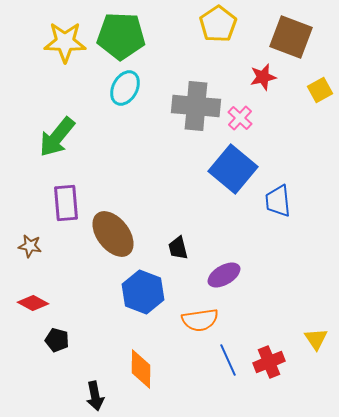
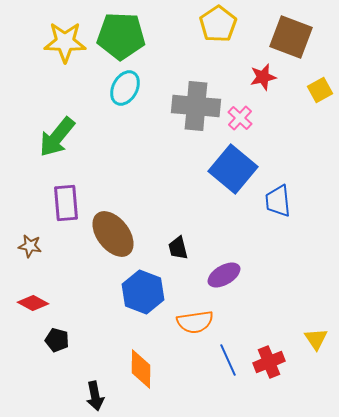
orange semicircle: moved 5 px left, 2 px down
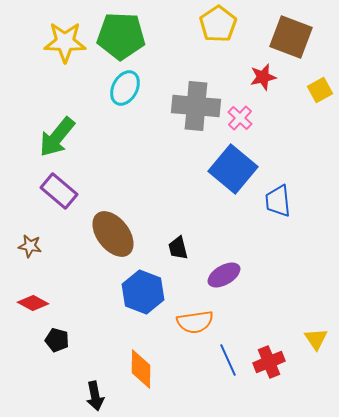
purple rectangle: moved 7 px left, 12 px up; rotated 45 degrees counterclockwise
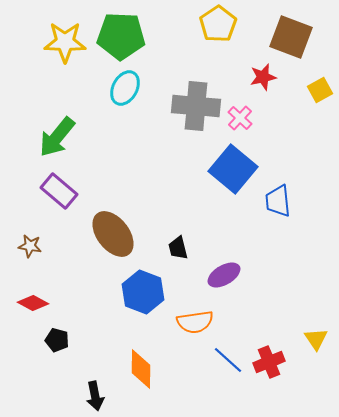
blue line: rotated 24 degrees counterclockwise
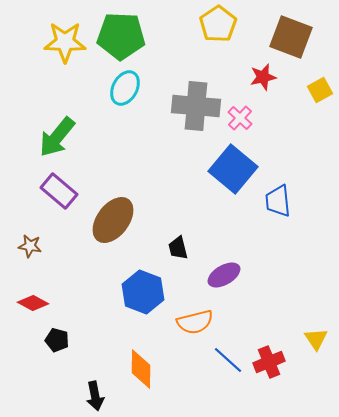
brown ellipse: moved 14 px up; rotated 75 degrees clockwise
orange semicircle: rotated 6 degrees counterclockwise
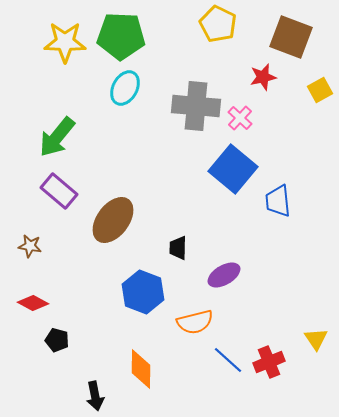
yellow pentagon: rotated 12 degrees counterclockwise
black trapezoid: rotated 15 degrees clockwise
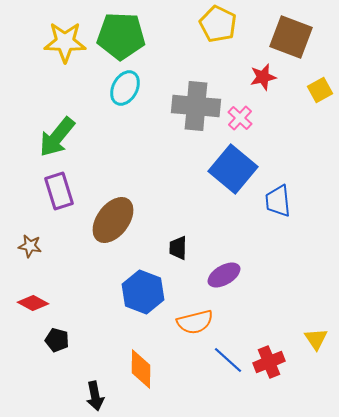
purple rectangle: rotated 33 degrees clockwise
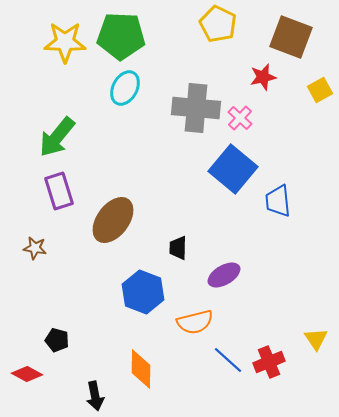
gray cross: moved 2 px down
brown star: moved 5 px right, 2 px down
red diamond: moved 6 px left, 71 px down
